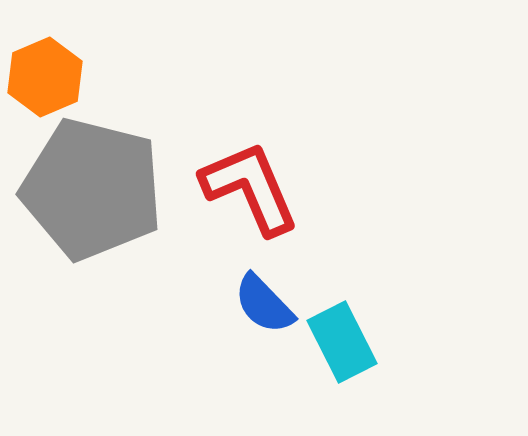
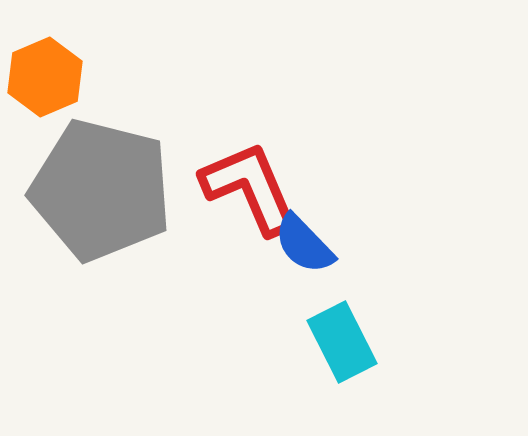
gray pentagon: moved 9 px right, 1 px down
blue semicircle: moved 40 px right, 60 px up
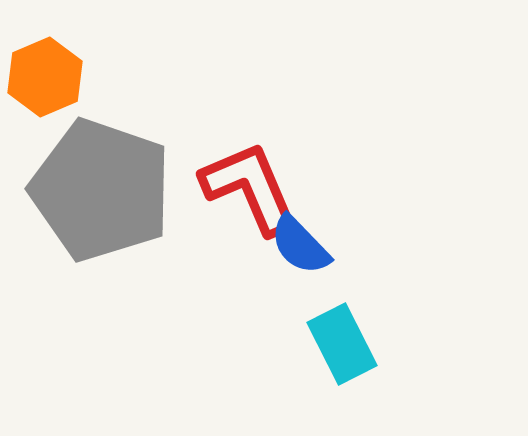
gray pentagon: rotated 5 degrees clockwise
blue semicircle: moved 4 px left, 1 px down
cyan rectangle: moved 2 px down
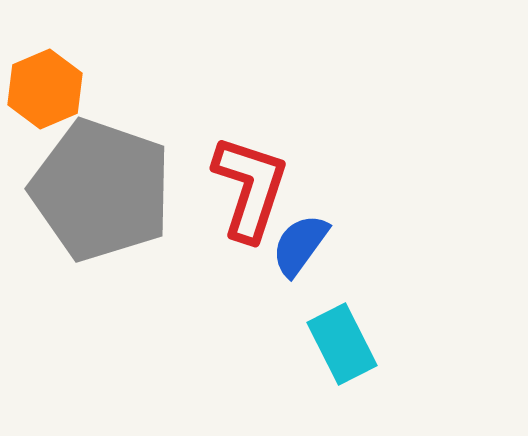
orange hexagon: moved 12 px down
red L-shape: rotated 41 degrees clockwise
blue semicircle: rotated 80 degrees clockwise
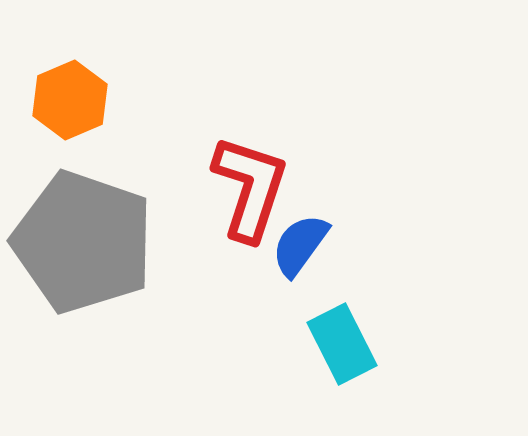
orange hexagon: moved 25 px right, 11 px down
gray pentagon: moved 18 px left, 52 px down
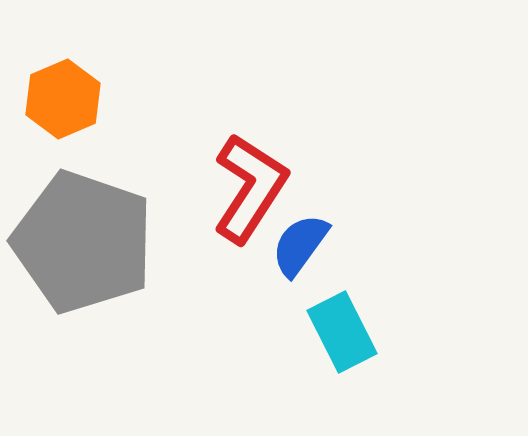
orange hexagon: moved 7 px left, 1 px up
red L-shape: rotated 15 degrees clockwise
cyan rectangle: moved 12 px up
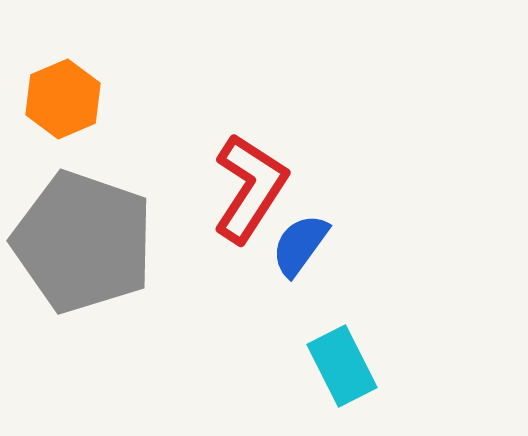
cyan rectangle: moved 34 px down
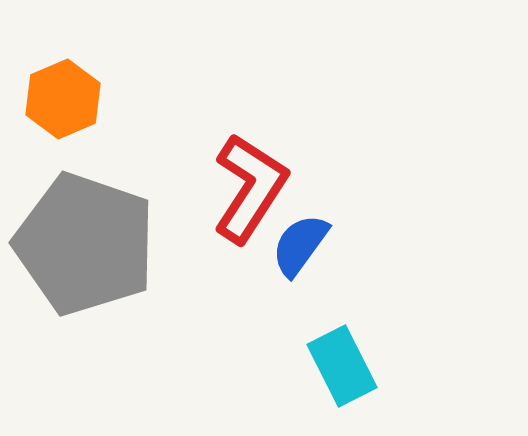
gray pentagon: moved 2 px right, 2 px down
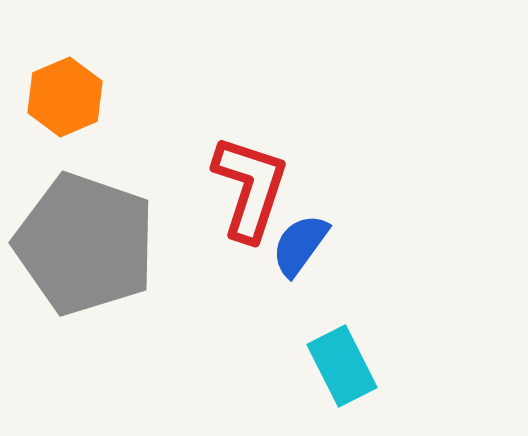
orange hexagon: moved 2 px right, 2 px up
red L-shape: rotated 15 degrees counterclockwise
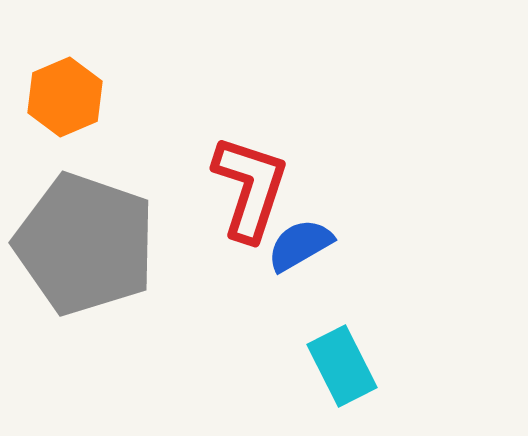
blue semicircle: rotated 24 degrees clockwise
